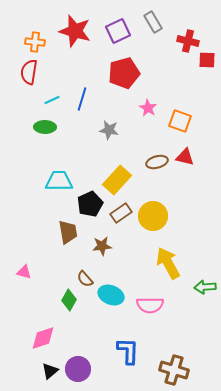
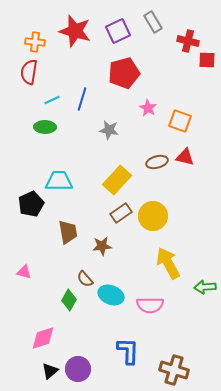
black pentagon: moved 59 px left
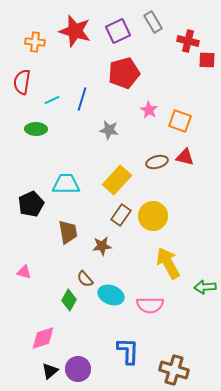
red semicircle: moved 7 px left, 10 px down
pink star: moved 1 px right, 2 px down
green ellipse: moved 9 px left, 2 px down
cyan trapezoid: moved 7 px right, 3 px down
brown rectangle: moved 2 px down; rotated 20 degrees counterclockwise
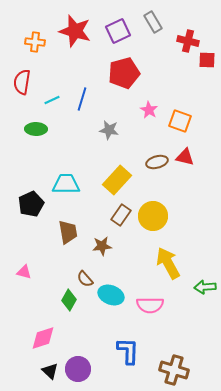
black triangle: rotated 36 degrees counterclockwise
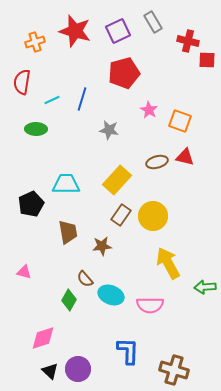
orange cross: rotated 24 degrees counterclockwise
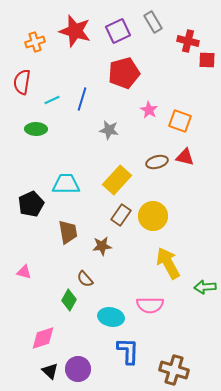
cyan ellipse: moved 22 px down; rotated 10 degrees counterclockwise
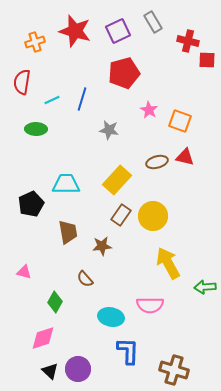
green diamond: moved 14 px left, 2 px down
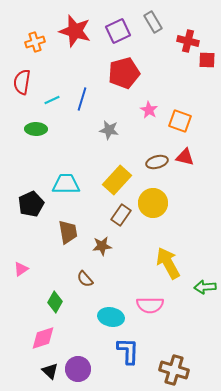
yellow circle: moved 13 px up
pink triangle: moved 3 px left, 3 px up; rotated 49 degrees counterclockwise
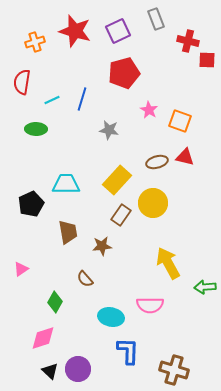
gray rectangle: moved 3 px right, 3 px up; rotated 10 degrees clockwise
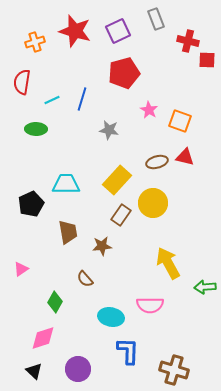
black triangle: moved 16 px left
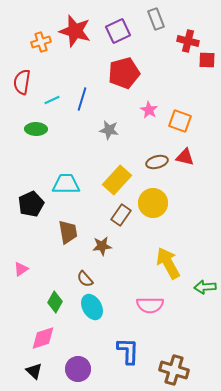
orange cross: moved 6 px right
cyan ellipse: moved 19 px left, 10 px up; rotated 50 degrees clockwise
